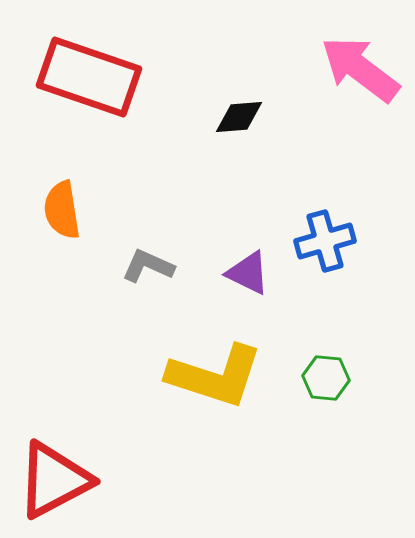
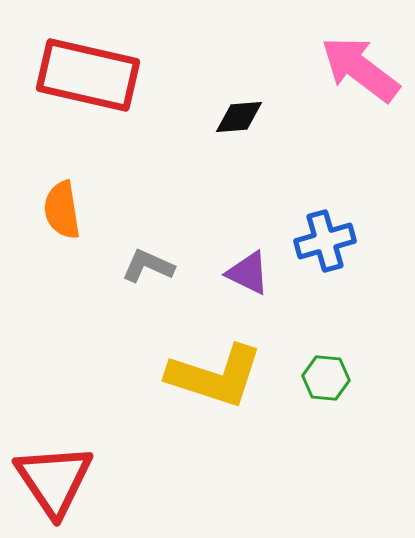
red rectangle: moved 1 px left, 2 px up; rotated 6 degrees counterclockwise
red triangle: rotated 36 degrees counterclockwise
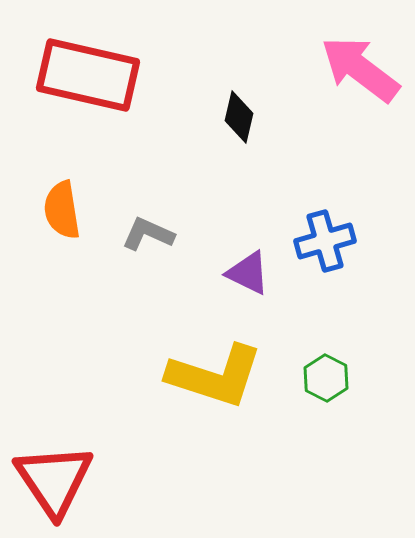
black diamond: rotated 72 degrees counterclockwise
gray L-shape: moved 32 px up
green hexagon: rotated 21 degrees clockwise
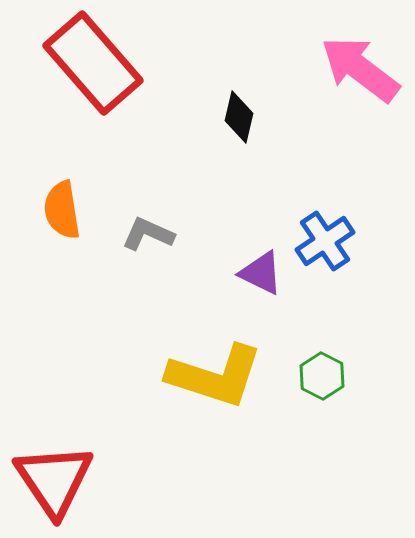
red rectangle: moved 5 px right, 12 px up; rotated 36 degrees clockwise
blue cross: rotated 18 degrees counterclockwise
purple triangle: moved 13 px right
green hexagon: moved 4 px left, 2 px up
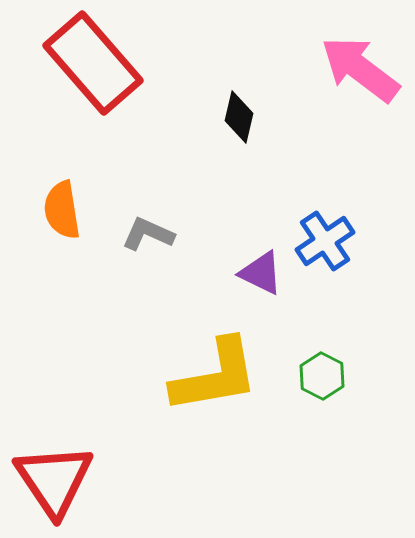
yellow L-shape: rotated 28 degrees counterclockwise
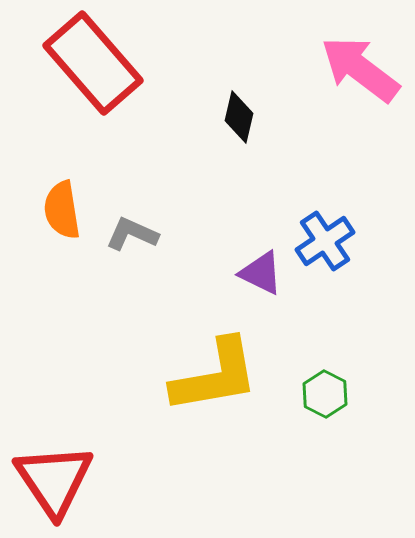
gray L-shape: moved 16 px left
green hexagon: moved 3 px right, 18 px down
